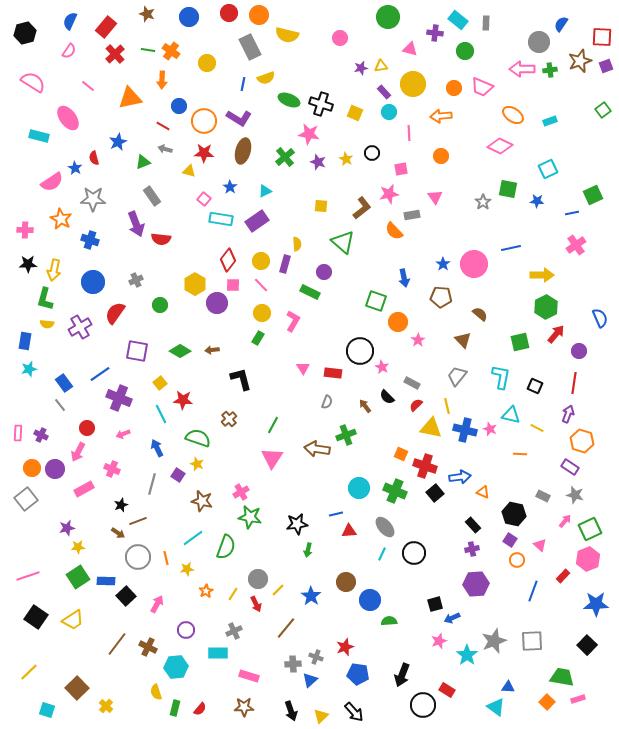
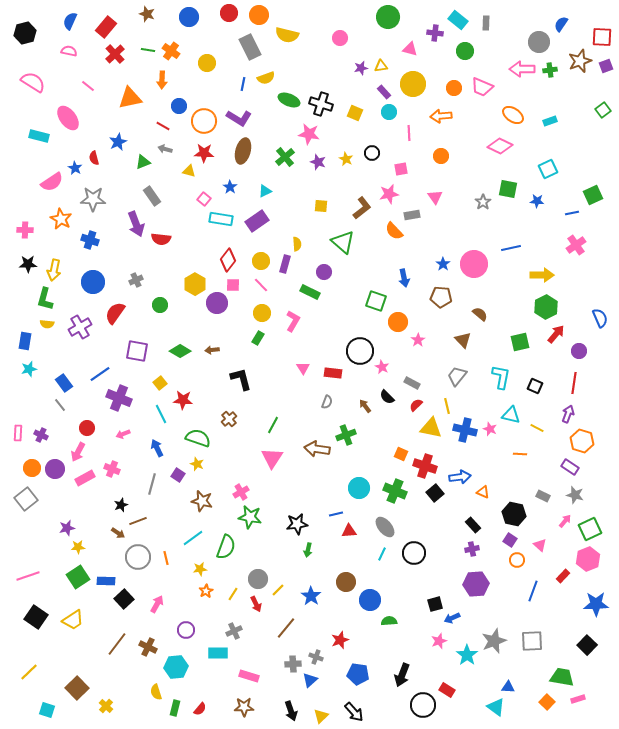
pink semicircle at (69, 51): rotated 112 degrees counterclockwise
pink rectangle at (84, 489): moved 1 px right, 11 px up
yellow star at (187, 569): moved 13 px right
black square at (126, 596): moved 2 px left, 3 px down
red star at (345, 647): moved 5 px left, 7 px up
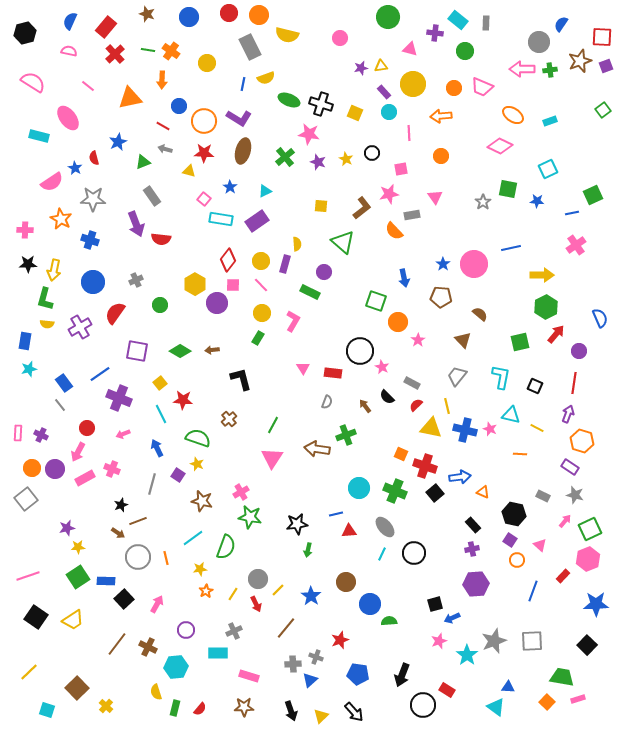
blue circle at (370, 600): moved 4 px down
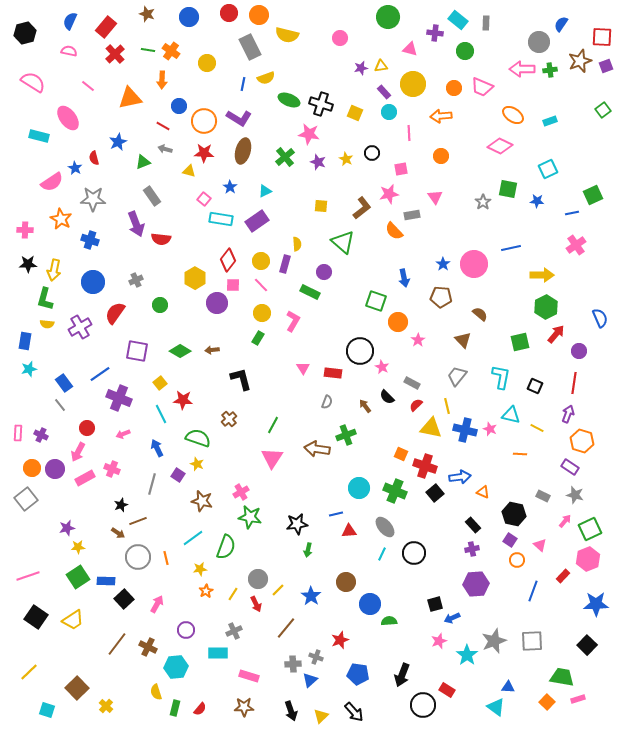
yellow hexagon at (195, 284): moved 6 px up
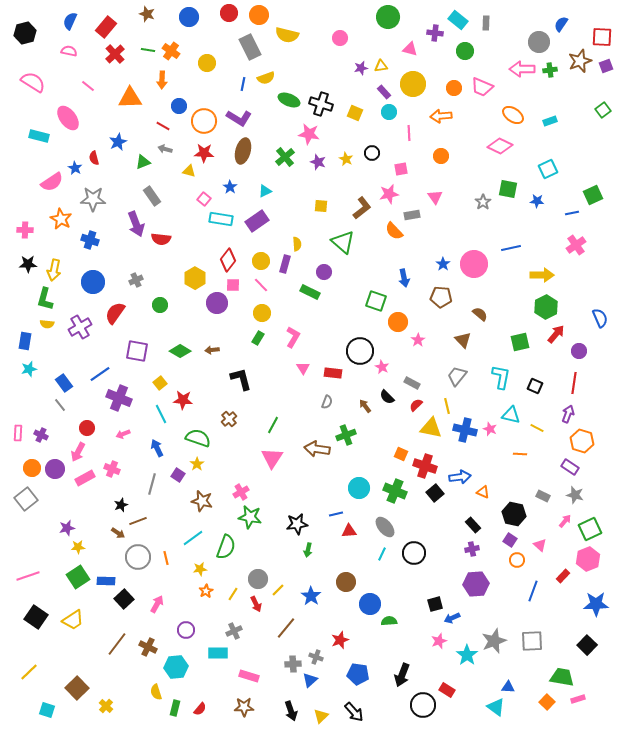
orange triangle at (130, 98): rotated 10 degrees clockwise
pink L-shape at (293, 321): moved 16 px down
yellow star at (197, 464): rotated 16 degrees clockwise
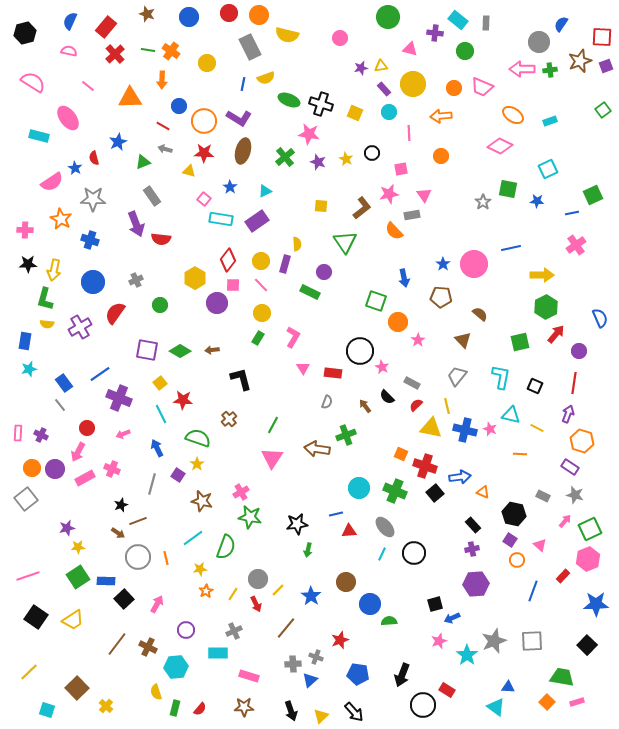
purple rectangle at (384, 92): moved 3 px up
pink triangle at (435, 197): moved 11 px left, 2 px up
green triangle at (343, 242): moved 2 px right; rotated 15 degrees clockwise
purple square at (137, 351): moved 10 px right, 1 px up
pink rectangle at (578, 699): moved 1 px left, 3 px down
